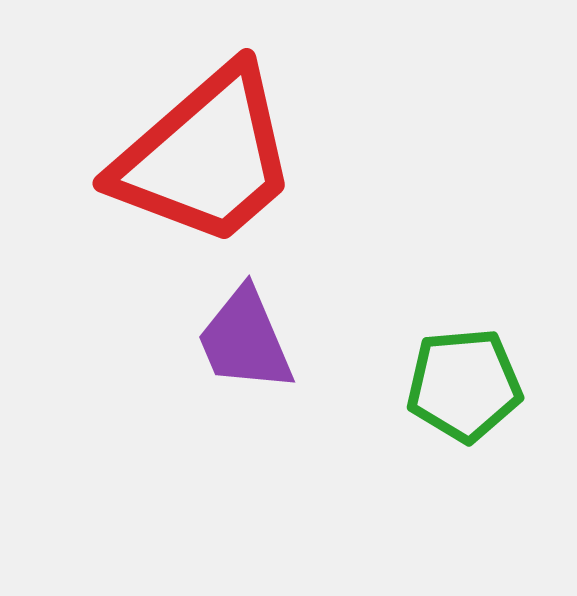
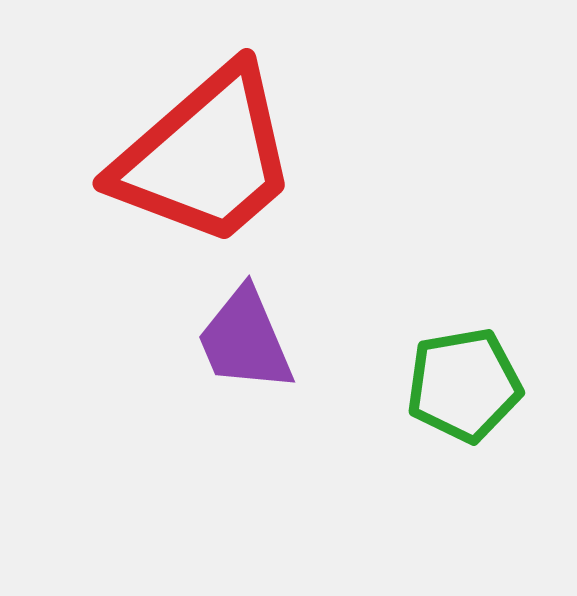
green pentagon: rotated 5 degrees counterclockwise
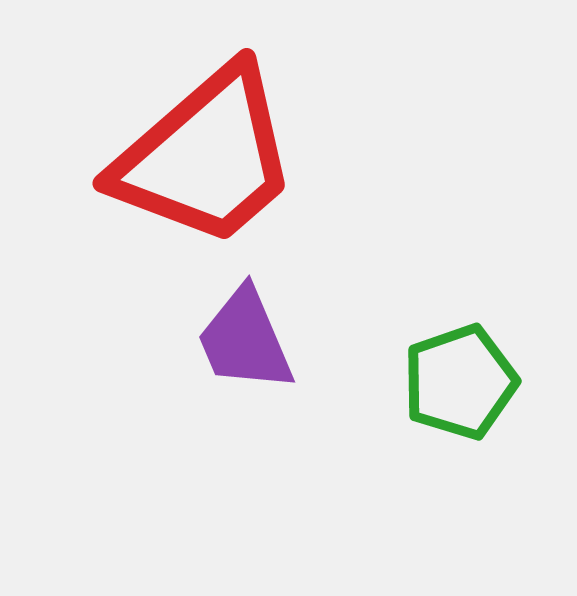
green pentagon: moved 4 px left, 3 px up; rotated 9 degrees counterclockwise
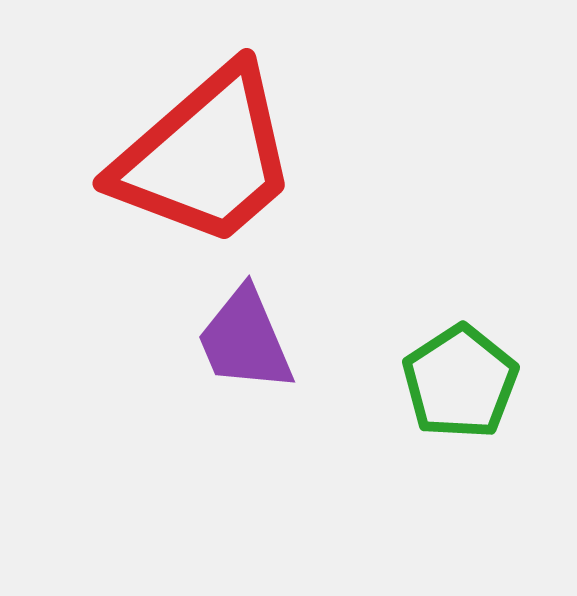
green pentagon: rotated 14 degrees counterclockwise
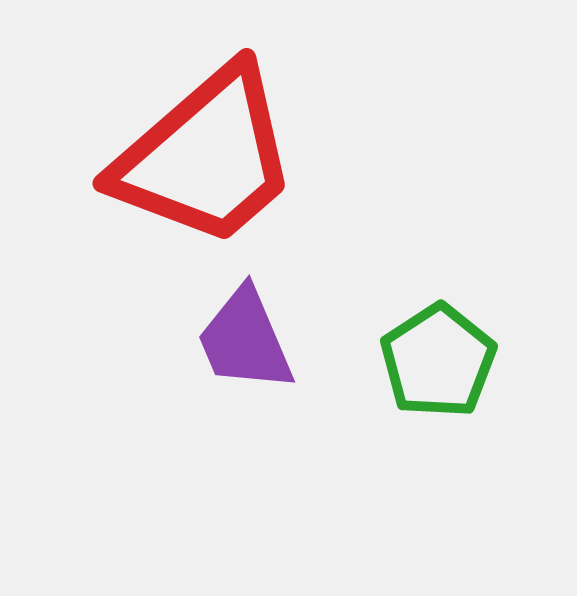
green pentagon: moved 22 px left, 21 px up
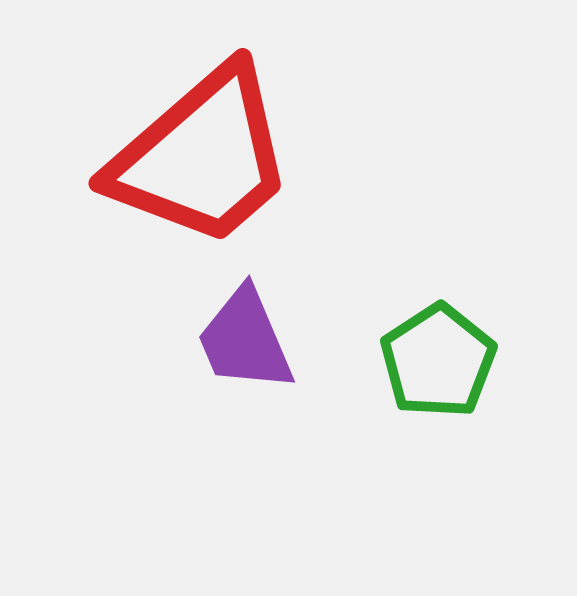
red trapezoid: moved 4 px left
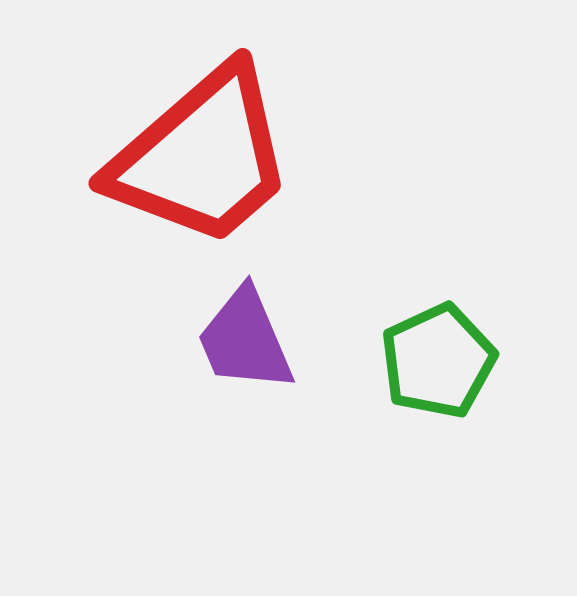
green pentagon: rotated 8 degrees clockwise
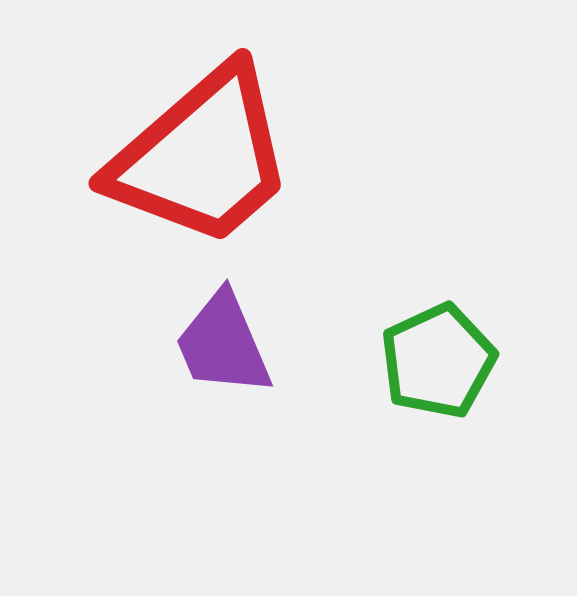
purple trapezoid: moved 22 px left, 4 px down
